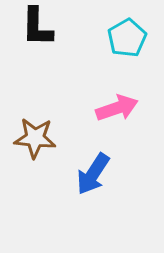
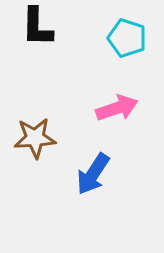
cyan pentagon: rotated 24 degrees counterclockwise
brown star: rotated 9 degrees counterclockwise
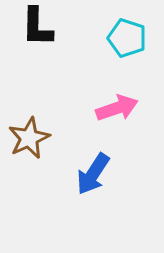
brown star: moved 6 px left; rotated 21 degrees counterclockwise
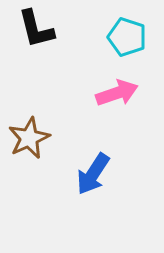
black L-shape: moved 1 px left, 2 px down; rotated 15 degrees counterclockwise
cyan pentagon: moved 1 px up
pink arrow: moved 15 px up
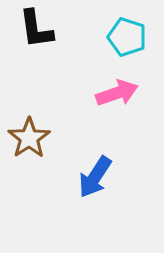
black L-shape: rotated 6 degrees clockwise
brown star: rotated 9 degrees counterclockwise
blue arrow: moved 2 px right, 3 px down
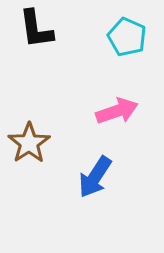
cyan pentagon: rotated 6 degrees clockwise
pink arrow: moved 18 px down
brown star: moved 5 px down
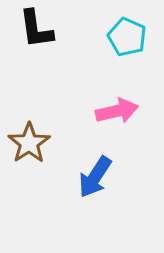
pink arrow: rotated 6 degrees clockwise
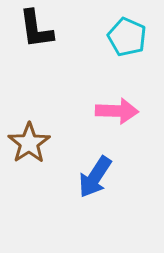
pink arrow: rotated 15 degrees clockwise
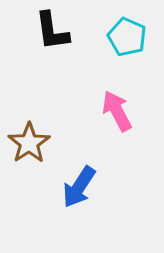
black L-shape: moved 16 px right, 2 px down
pink arrow: rotated 120 degrees counterclockwise
blue arrow: moved 16 px left, 10 px down
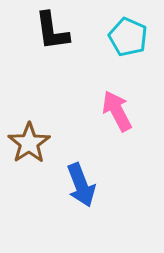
cyan pentagon: moved 1 px right
blue arrow: moved 2 px right, 2 px up; rotated 54 degrees counterclockwise
